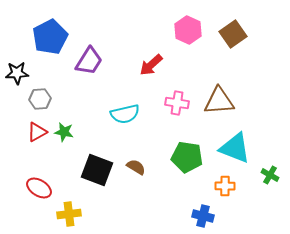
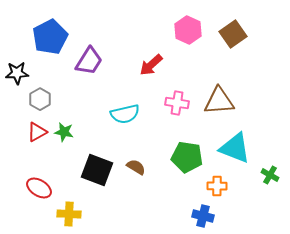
gray hexagon: rotated 25 degrees counterclockwise
orange cross: moved 8 px left
yellow cross: rotated 10 degrees clockwise
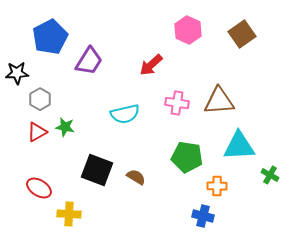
brown square: moved 9 px right
green star: moved 1 px right, 5 px up
cyan triangle: moved 4 px right, 2 px up; rotated 24 degrees counterclockwise
brown semicircle: moved 10 px down
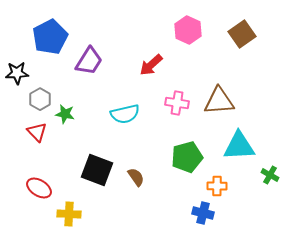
green star: moved 13 px up
red triangle: rotated 45 degrees counterclockwise
green pentagon: rotated 24 degrees counterclockwise
brown semicircle: rotated 24 degrees clockwise
blue cross: moved 3 px up
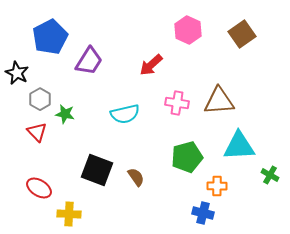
black star: rotated 30 degrees clockwise
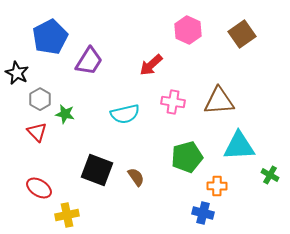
pink cross: moved 4 px left, 1 px up
yellow cross: moved 2 px left, 1 px down; rotated 15 degrees counterclockwise
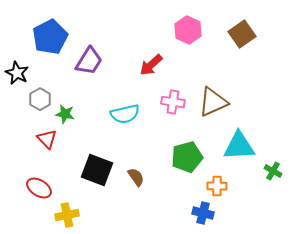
brown triangle: moved 6 px left, 1 px down; rotated 20 degrees counterclockwise
red triangle: moved 10 px right, 7 px down
green cross: moved 3 px right, 4 px up
